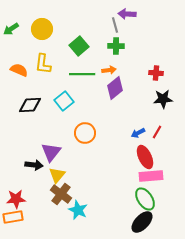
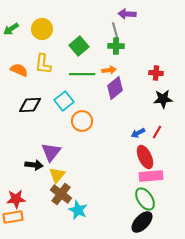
gray line: moved 5 px down
orange circle: moved 3 px left, 12 px up
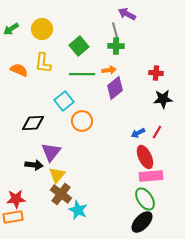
purple arrow: rotated 24 degrees clockwise
yellow L-shape: moved 1 px up
black diamond: moved 3 px right, 18 px down
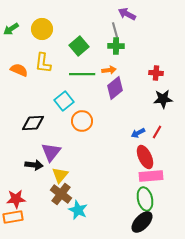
yellow triangle: moved 3 px right
green ellipse: rotated 20 degrees clockwise
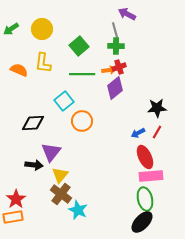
red cross: moved 37 px left, 6 px up; rotated 24 degrees counterclockwise
black star: moved 6 px left, 9 px down
red star: rotated 30 degrees counterclockwise
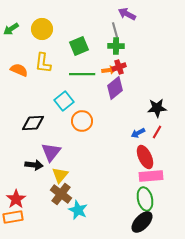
green square: rotated 18 degrees clockwise
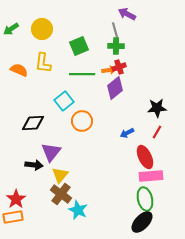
blue arrow: moved 11 px left
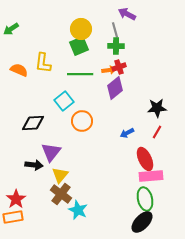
yellow circle: moved 39 px right
green line: moved 2 px left
red ellipse: moved 2 px down
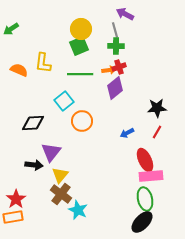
purple arrow: moved 2 px left
red ellipse: moved 1 px down
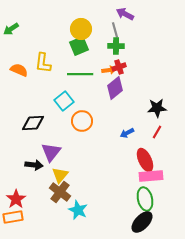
brown cross: moved 1 px left, 2 px up
